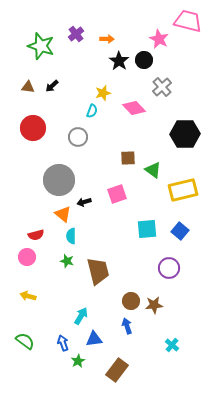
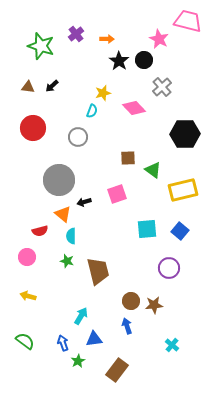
red semicircle at (36, 235): moved 4 px right, 4 px up
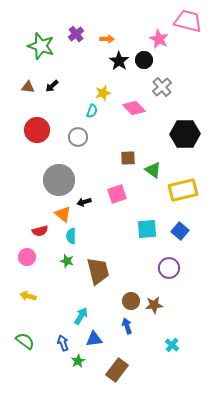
red circle at (33, 128): moved 4 px right, 2 px down
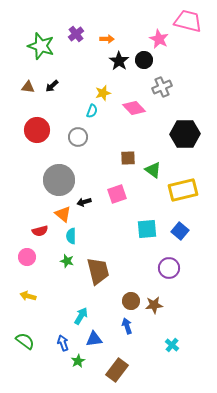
gray cross at (162, 87): rotated 18 degrees clockwise
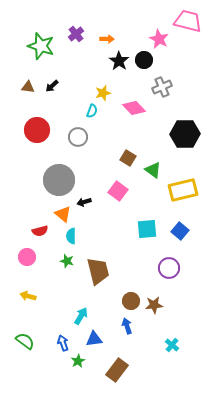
brown square at (128, 158): rotated 35 degrees clockwise
pink square at (117, 194): moved 1 px right, 3 px up; rotated 36 degrees counterclockwise
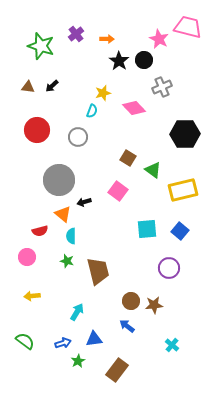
pink trapezoid at (188, 21): moved 6 px down
yellow arrow at (28, 296): moved 4 px right; rotated 21 degrees counterclockwise
cyan arrow at (81, 316): moved 4 px left, 4 px up
blue arrow at (127, 326): rotated 35 degrees counterclockwise
blue arrow at (63, 343): rotated 91 degrees clockwise
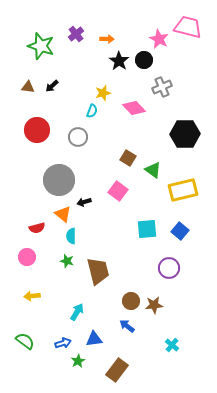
red semicircle at (40, 231): moved 3 px left, 3 px up
